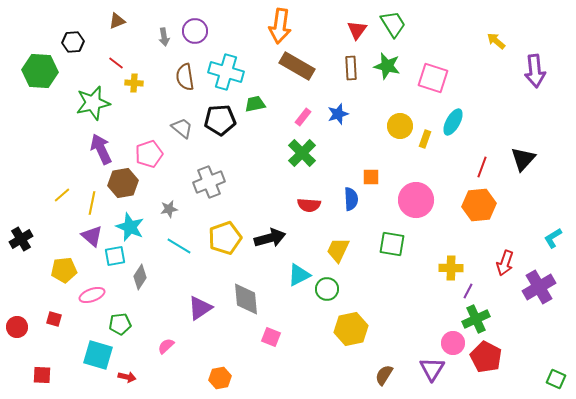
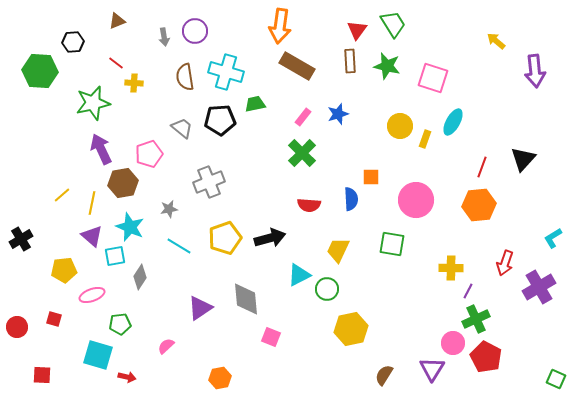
brown rectangle at (351, 68): moved 1 px left, 7 px up
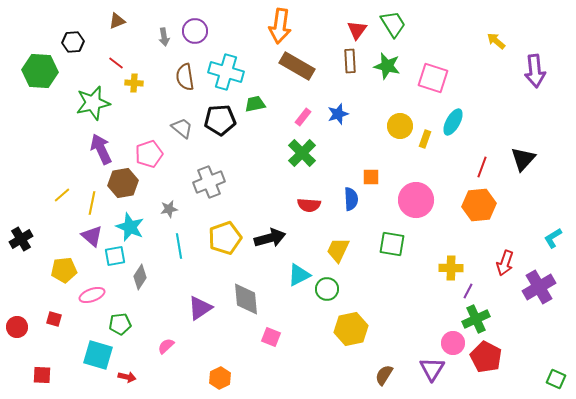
cyan line at (179, 246): rotated 50 degrees clockwise
orange hexagon at (220, 378): rotated 15 degrees counterclockwise
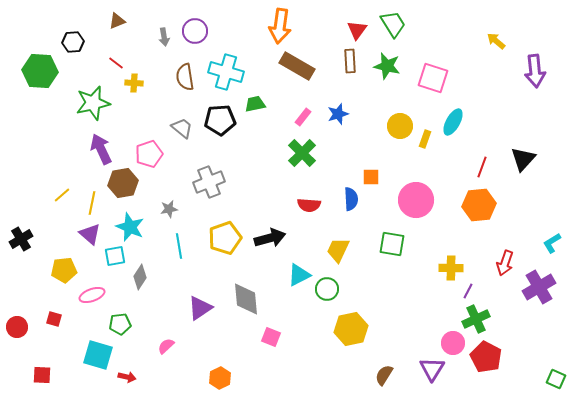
purple triangle at (92, 236): moved 2 px left, 2 px up
cyan L-shape at (553, 238): moved 1 px left, 5 px down
